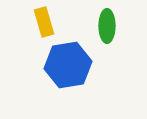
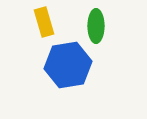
green ellipse: moved 11 px left
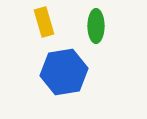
blue hexagon: moved 4 px left, 7 px down
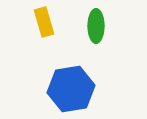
blue hexagon: moved 7 px right, 17 px down
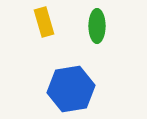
green ellipse: moved 1 px right
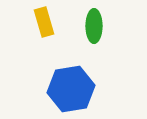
green ellipse: moved 3 px left
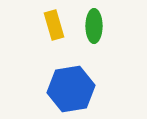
yellow rectangle: moved 10 px right, 3 px down
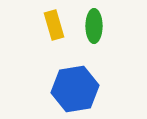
blue hexagon: moved 4 px right
